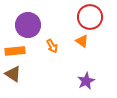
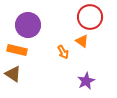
orange arrow: moved 11 px right, 6 px down
orange rectangle: moved 2 px right, 1 px up; rotated 18 degrees clockwise
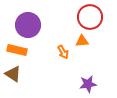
orange triangle: rotated 40 degrees counterclockwise
purple star: moved 2 px right, 3 px down; rotated 18 degrees clockwise
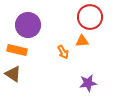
purple star: moved 1 px up
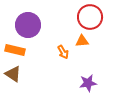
orange rectangle: moved 2 px left
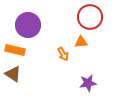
orange triangle: moved 1 px left, 1 px down
orange arrow: moved 2 px down
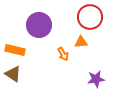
purple circle: moved 11 px right
purple star: moved 8 px right, 4 px up
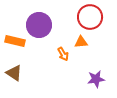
orange rectangle: moved 9 px up
brown triangle: moved 1 px right, 1 px up
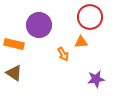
orange rectangle: moved 1 px left, 3 px down
